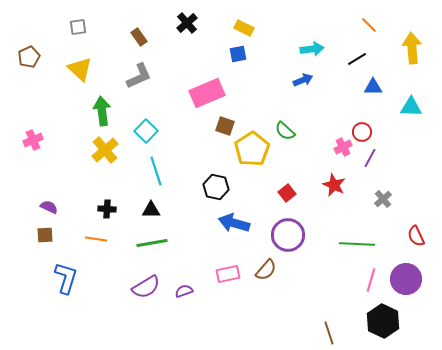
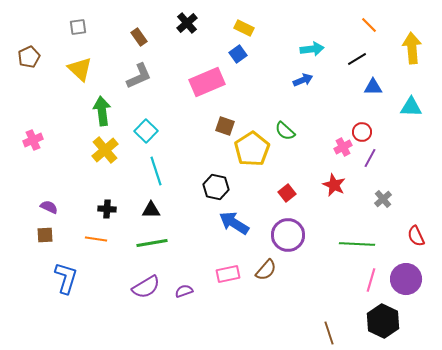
blue square at (238, 54): rotated 24 degrees counterclockwise
pink rectangle at (207, 93): moved 11 px up
blue arrow at (234, 223): rotated 16 degrees clockwise
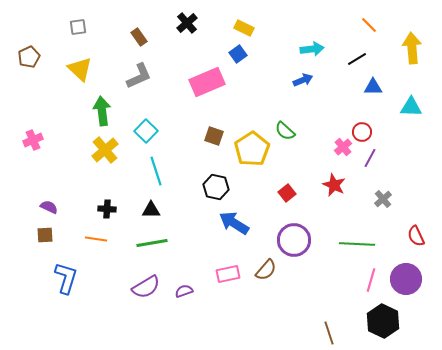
brown square at (225, 126): moved 11 px left, 10 px down
pink cross at (343, 147): rotated 12 degrees counterclockwise
purple circle at (288, 235): moved 6 px right, 5 px down
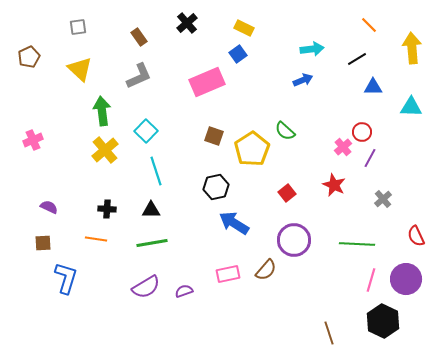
black hexagon at (216, 187): rotated 25 degrees counterclockwise
brown square at (45, 235): moved 2 px left, 8 px down
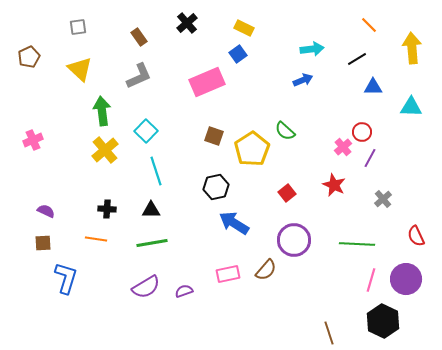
purple semicircle at (49, 207): moved 3 px left, 4 px down
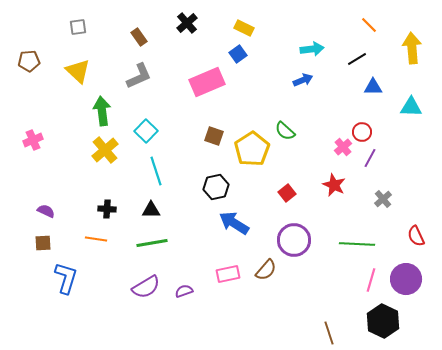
brown pentagon at (29, 57): moved 4 px down; rotated 20 degrees clockwise
yellow triangle at (80, 69): moved 2 px left, 2 px down
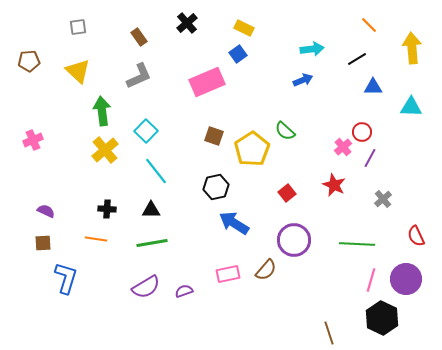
cyan line at (156, 171): rotated 20 degrees counterclockwise
black hexagon at (383, 321): moved 1 px left, 3 px up
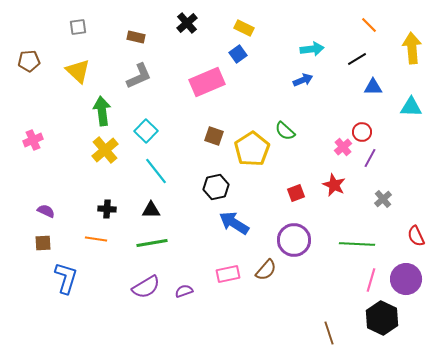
brown rectangle at (139, 37): moved 3 px left; rotated 42 degrees counterclockwise
red square at (287, 193): moved 9 px right; rotated 18 degrees clockwise
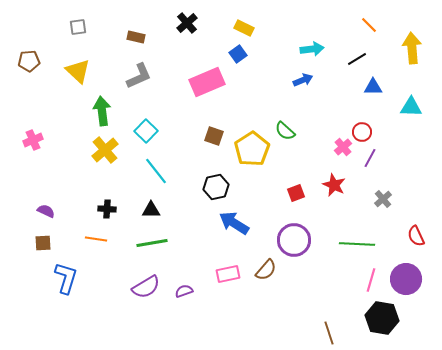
black hexagon at (382, 318): rotated 16 degrees counterclockwise
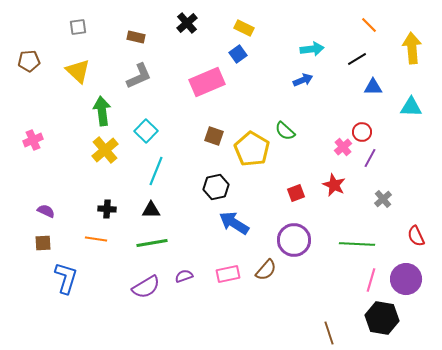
yellow pentagon at (252, 149): rotated 8 degrees counterclockwise
cyan line at (156, 171): rotated 60 degrees clockwise
purple semicircle at (184, 291): moved 15 px up
